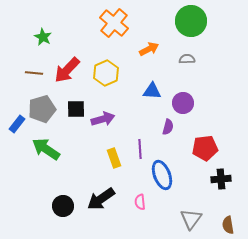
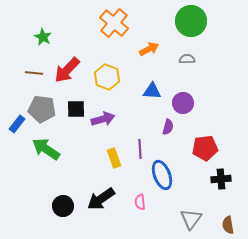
yellow hexagon: moved 1 px right, 4 px down; rotated 15 degrees counterclockwise
gray pentagon: rotated 24 degrees clockwise
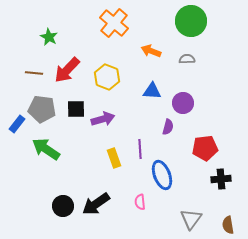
green star: moved 6 px right
orange arrow: moved 2 px right, 2 px down; rotated 132 degrees counterclockwise
black arrow: moved 5 px left, 5 px down
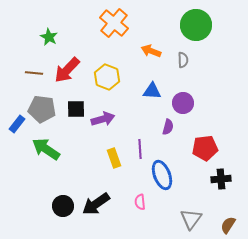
green circle: moved 5 px right, 4 px down
gray semicircle: moved 4 px left, 1 px down; rotated 91 degrees clockwise
brown semicircle: rotated 42 degrees clockwise
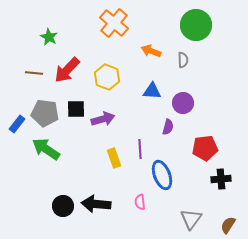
gray pentagon: moved 3 px right, 4 px down
black arrow: rotated 40 degrees clockwise
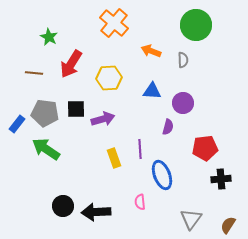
red arrow: moved 4 px right, 6 px up; rotated 12 degrees counterclockwise
yellow hexagon: moved 2 px right, 1 px down; rotated 25 degrees counterclockwise
black arrow: moved 8 px down; rotated 8 degrees counterclockwise
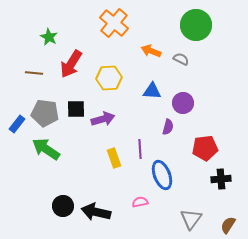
gray semicircle: moved 2 px left, 1 px up; rotated 63 degrees counterclockwise
pink semicircle: rotated 84 degrees clockwise
black arrow: rotated 16 degrees clockwise
